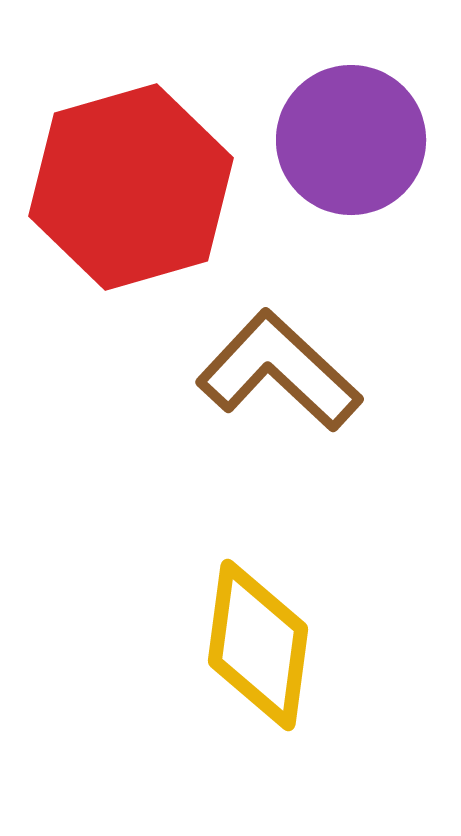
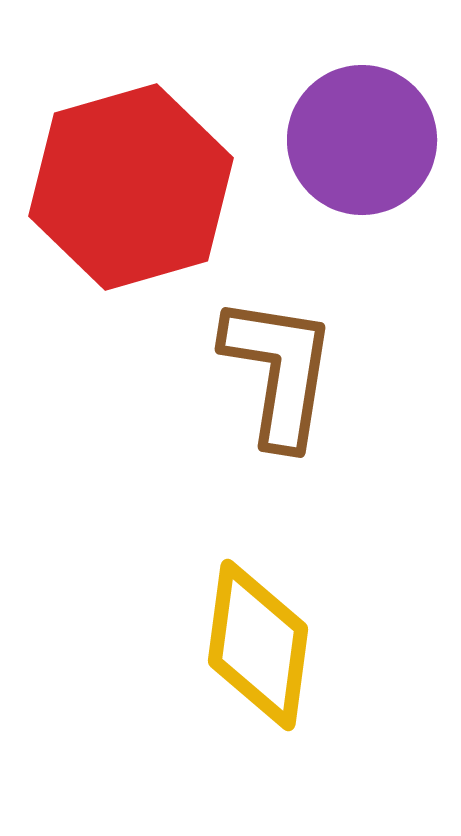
purple circle: moved 11 px right
brown L-shape: rotated 56 degrees clockwise
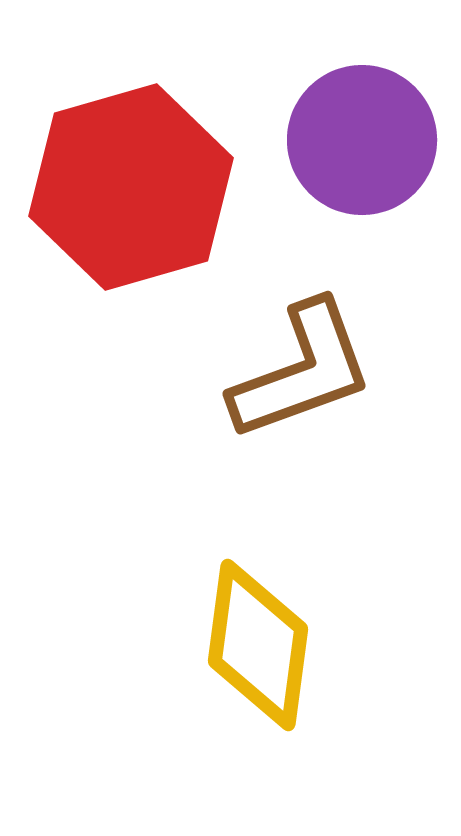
brown L-shape: moved 23 px right; rotated 61 degrees clockwise
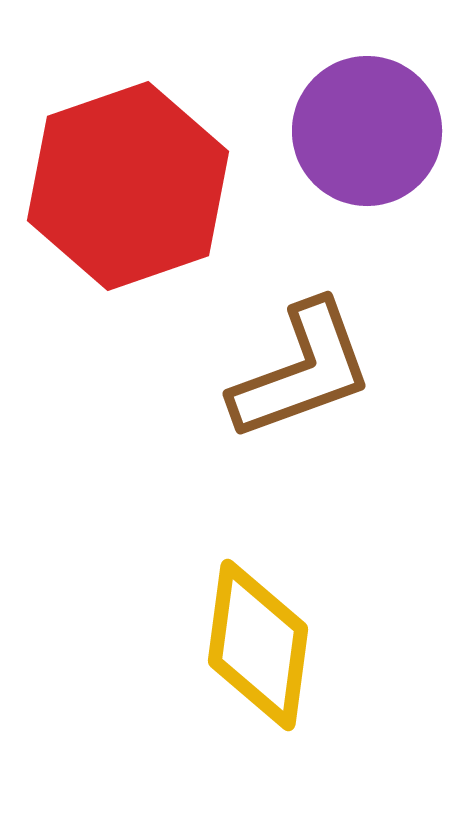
purple circle: moved 5 px right, 9 px up
red hexagon: moved 3 px left, 1 px up; rotated 3 degrees counterclockwise
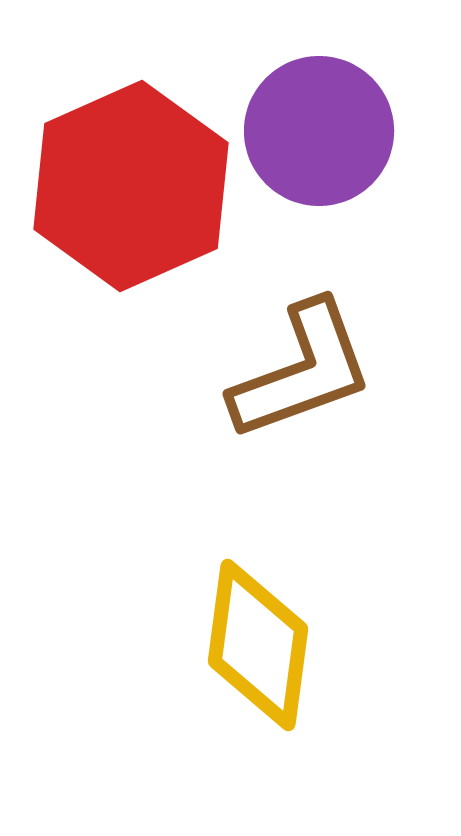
purple circle: moved 48 px left
red hexagon: moved 3 px right; rotated 5 degrees counterclockwise
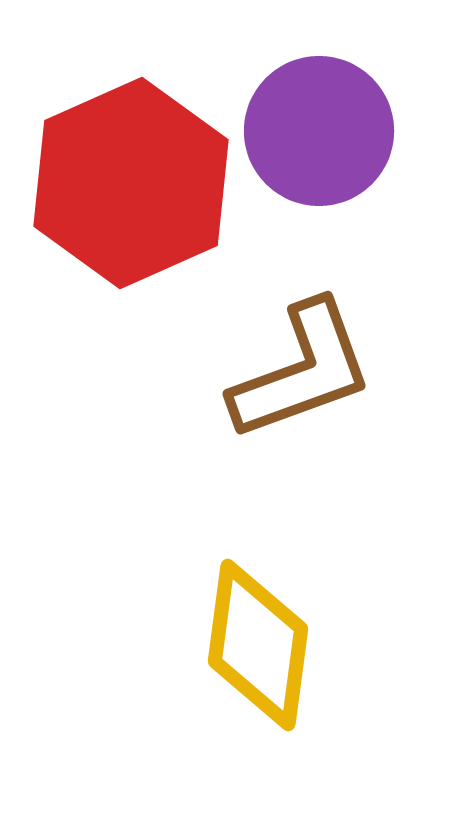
red hexagon: moved 3 px up
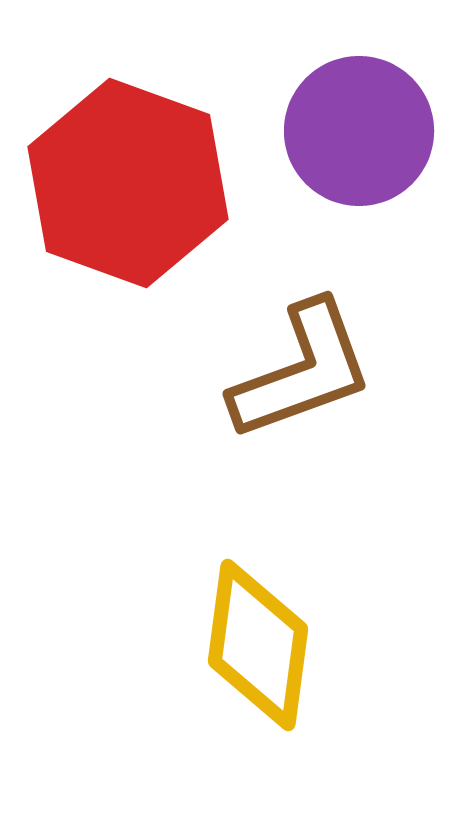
purple circle: moved 40 px right
red hexagon: moved 3 px left; rotated 16 degrees counterclockwise
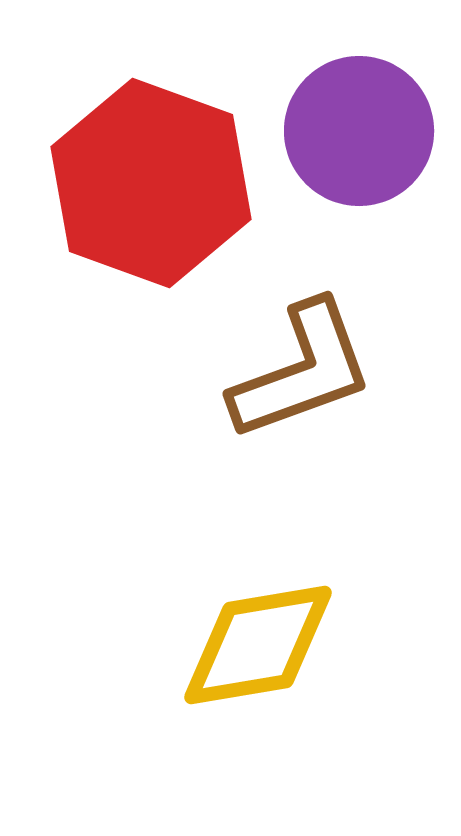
red hexagon: moved 23 px right
yellow diamond: rotated 73 degrees clockwise
